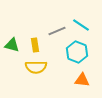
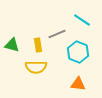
cyan line: moved 1 px right, 5 px up
gray line: moved 3 px down
yellow rectangle: moved 3 px right
cyan hexagon: moved 1 px right
orange triangle: moved 4 px left, 4 px down
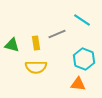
yellow rectangle: moved 2 px left, 2 px up
cyan hexagon: moved 6 px right, 7 px down
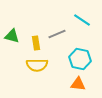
green triangle: moved 9 px up
cyan hexagon: moved 4 px left; rotated 10 degrees counterclockwise
yellow semicircle: moved 1 px right, 2 px up
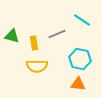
yellow rectangle: moved 2 px left
yellow semicircle: moved 1 px down
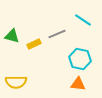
cyan line: moved 1 px right
yellow rectangle: moved 1 px down; rotated 72 degrees clockwise
yellow semicircle: moved 21 px left, 16 px down
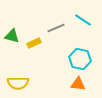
gray line: moved 1 px left, 6 px up
yellow rectangle: moved 1 px up
yellow semicircle: moved 2 px right, 1 px down
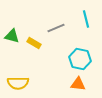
cyan line: moved 3 px right, 1 px up; rotated 42 degrees clockwise
yellow rectangle: rotated 56 degrees clockwise
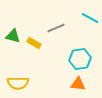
cyan line: moved 4 px right, 1 px up; rotated 48 degrees counterclockwise
green triangle: moved 1 px right
cyan hexagon: rotated 20 degrees counterclockwise
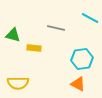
gray line: rotated 36 degrees clockwise
green triangle: moved 1 px up
yellow rectangle: moved 5 px down; rotated 24 degrees counterclockwise
cyan hexagon: moved 2 px right
orange triangle: rotated 21 degrees clockwise
